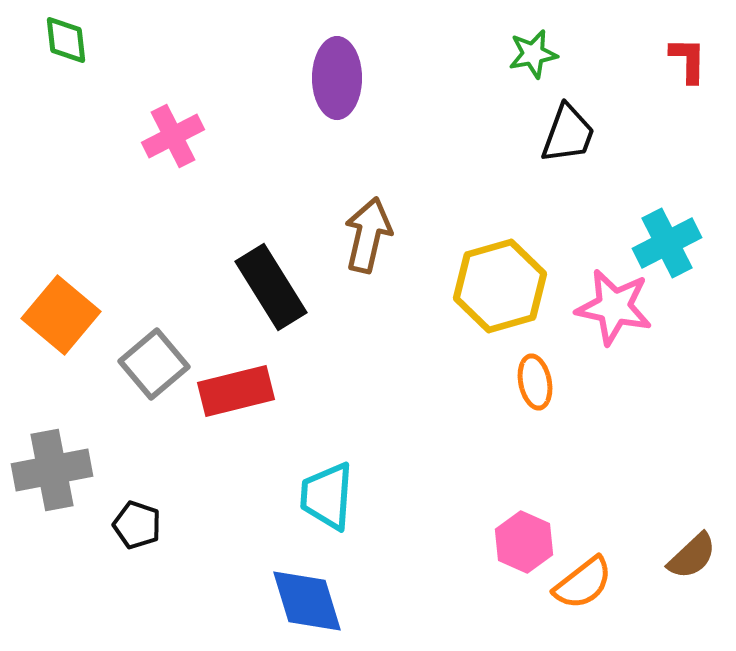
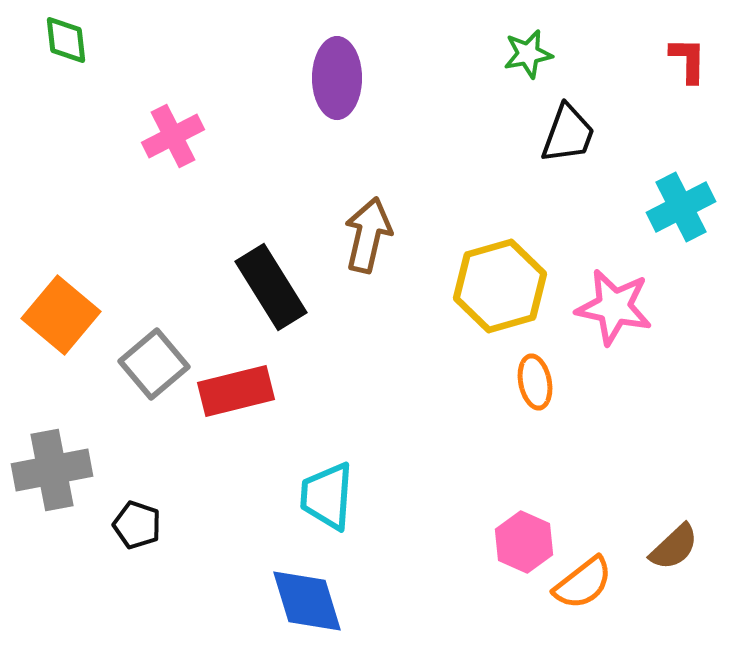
green star: moved 5 px left
cyan cross: moved 14 px right, 36 px up
brown semicircle: moved 18 px left, 9 px up
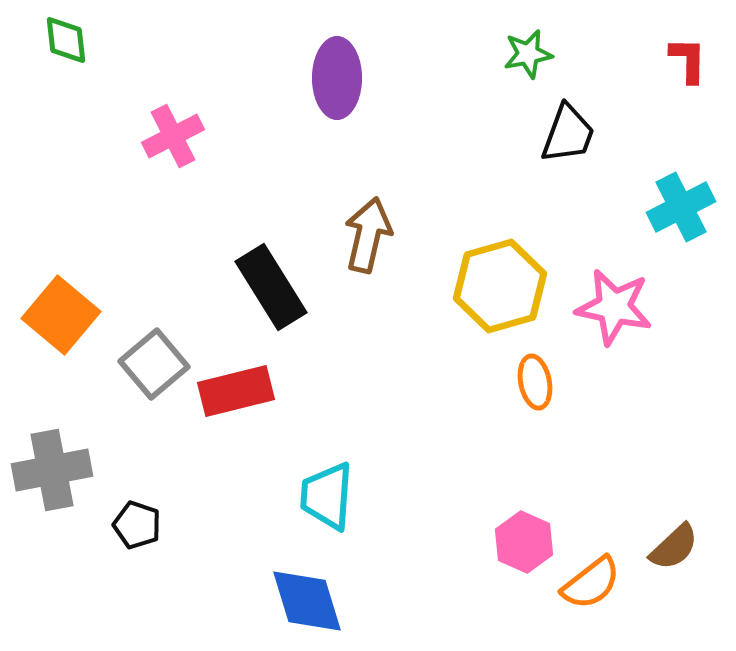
orange semicircle: moved 8 px right
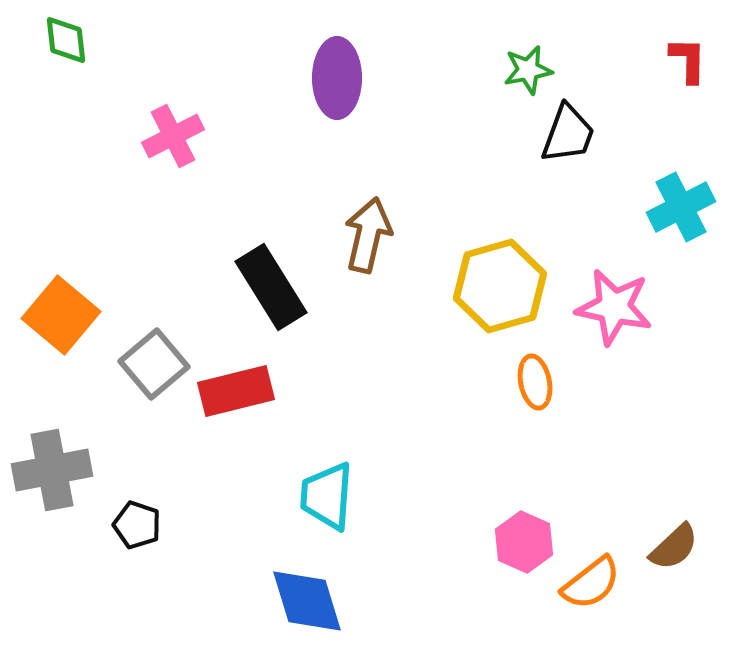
green star: moved 16 px down
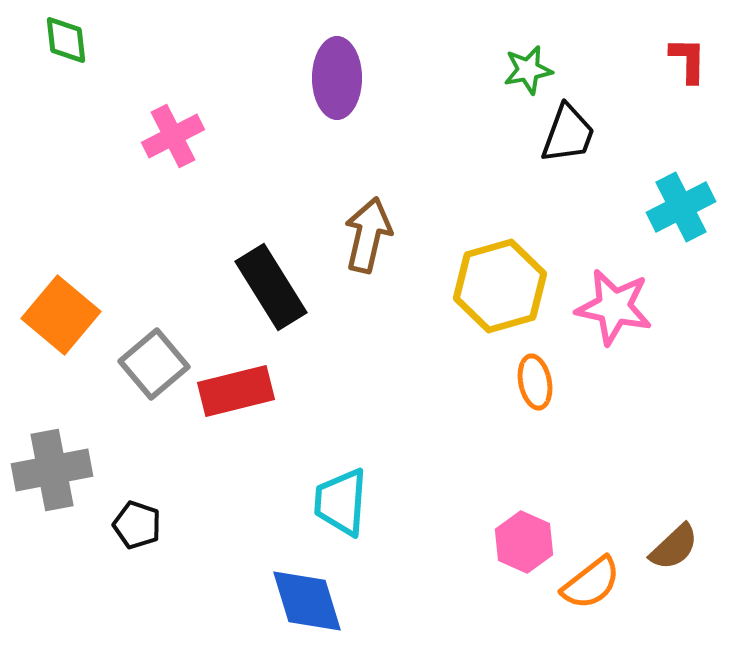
cyan trapezoid: moved 14 px right, 6 px down
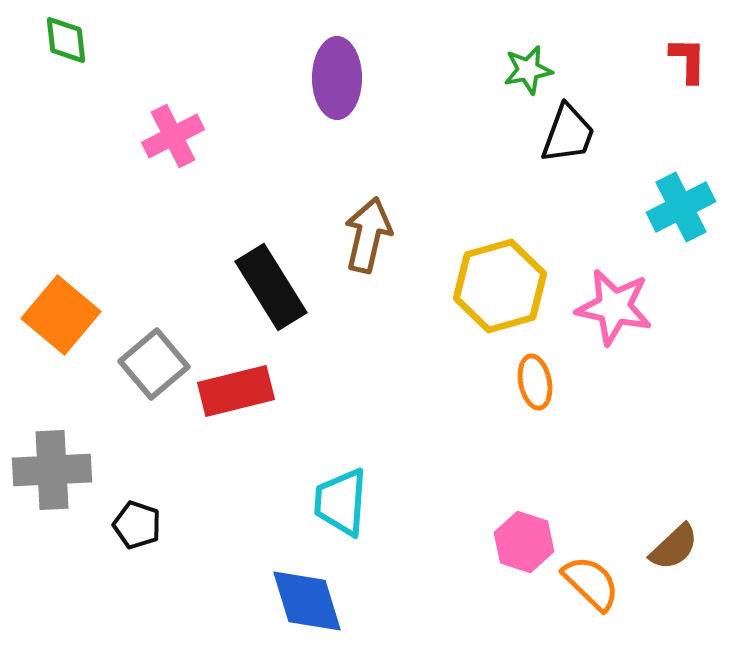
gray cross: rotated 8 degrees clockwise
pink hexagon: rotated 6 degrees counterclockwise
orange semicircle: rotated 98 degrees counterclockwise
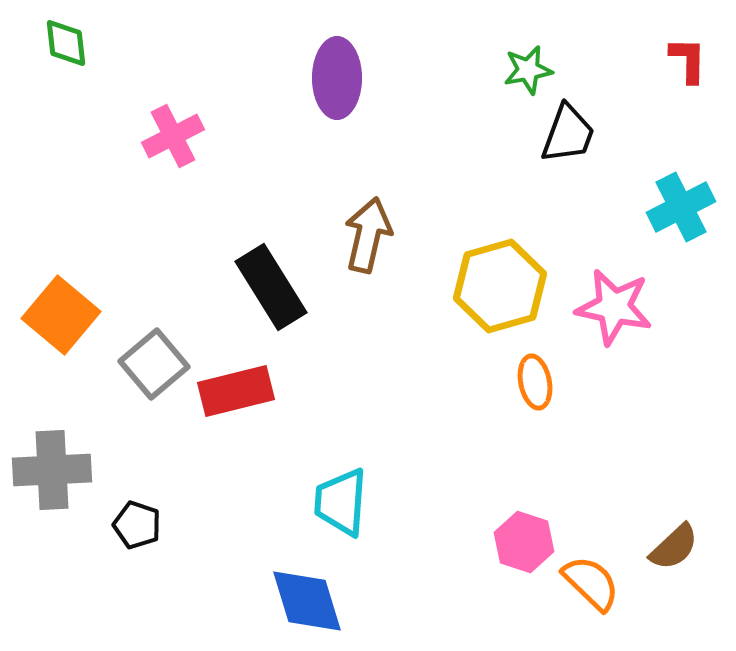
green diamond: moved 3 px down
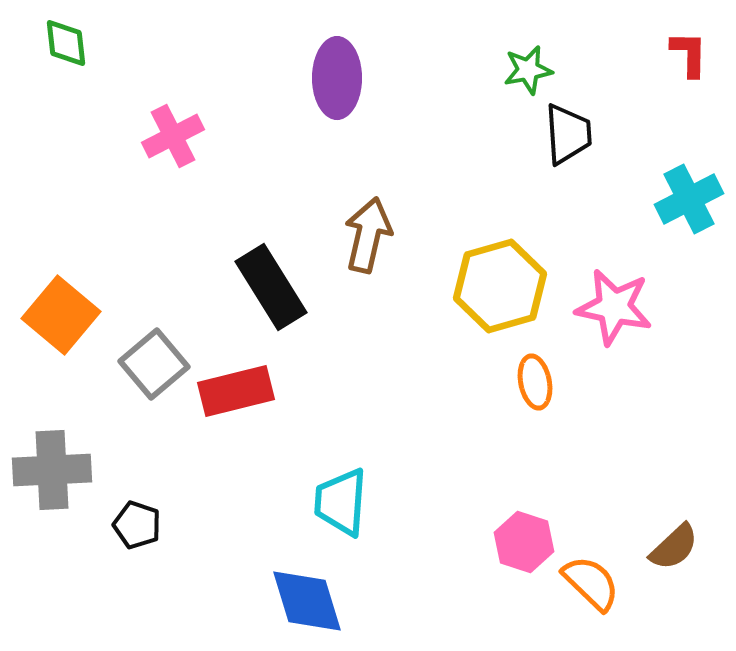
red L-shape: moved 1 px right, 6 px up
black trapezoid: rotated 24 degrees counterclockwise
cyan cross: moved 8 px right, 8 px up
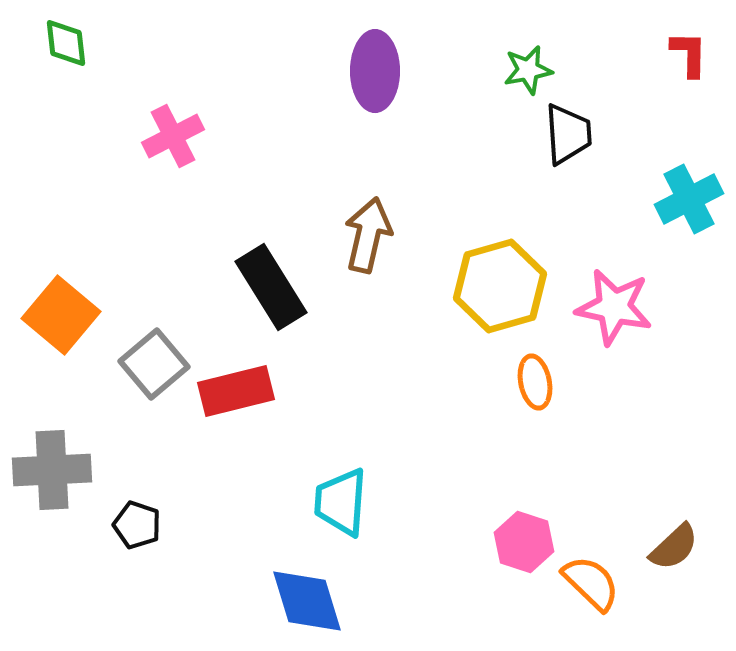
purple ellipse: moved 38 px right, 7 px up
